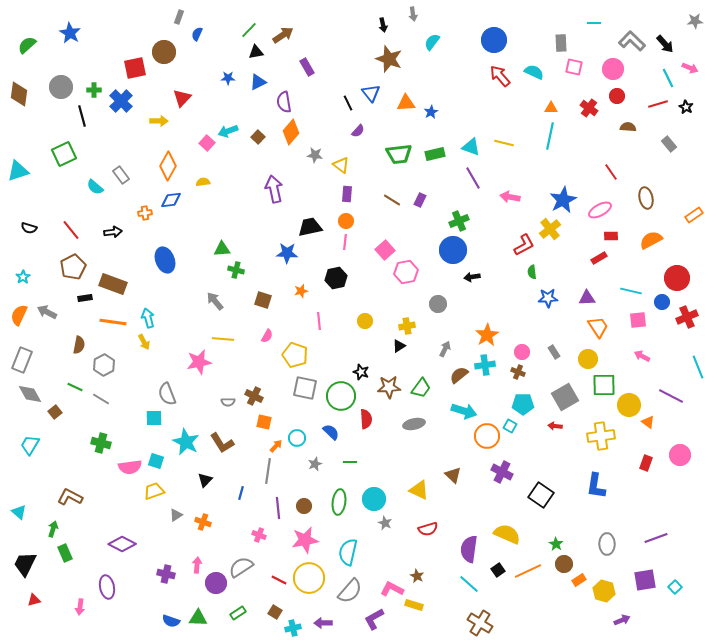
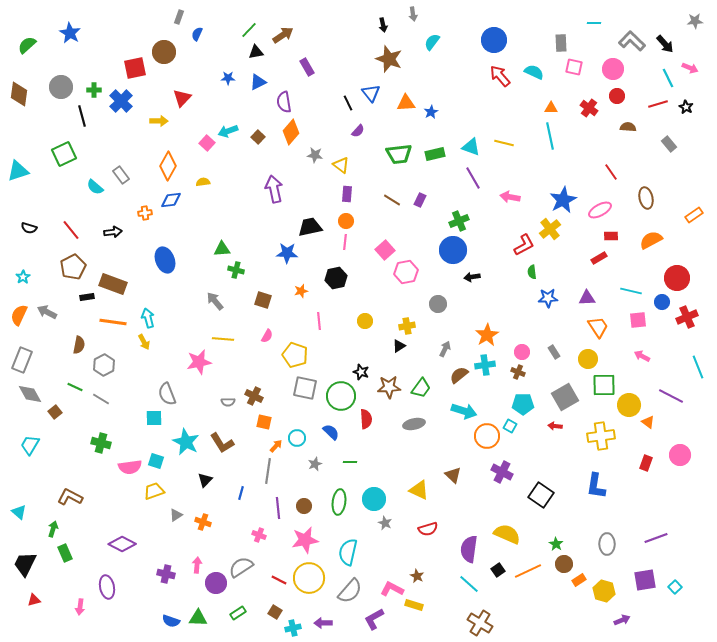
cyan line at (550, 136): rotated 24 degrees counterclockwise
black rectangle at (85, 298): moved 2 px right, 1 px up
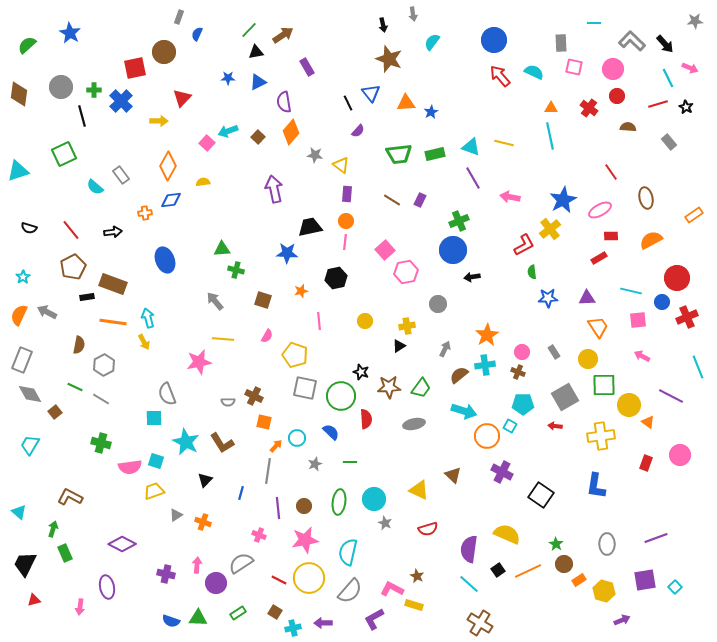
gray rectangle at (669, 144): moved 2 px up
gray semicircle at (241, 567): moved 4 px up
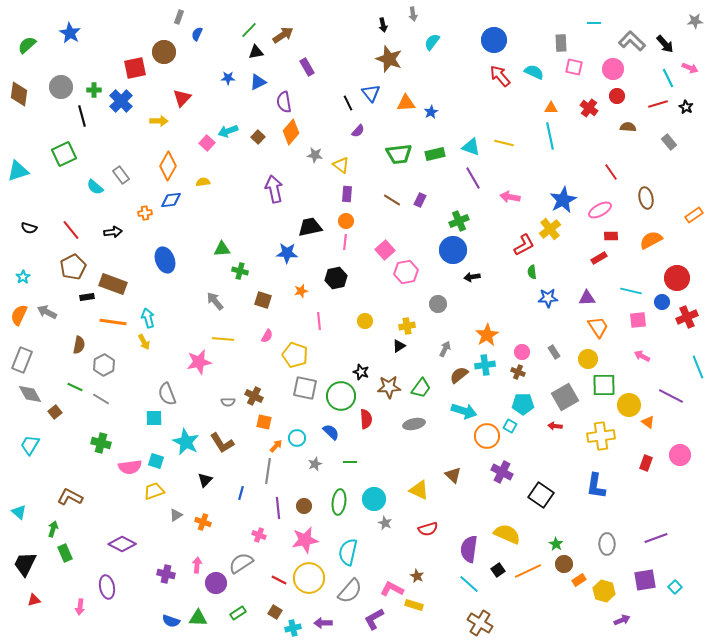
green cross at (236, 270): moved 4 px right, 1 px down
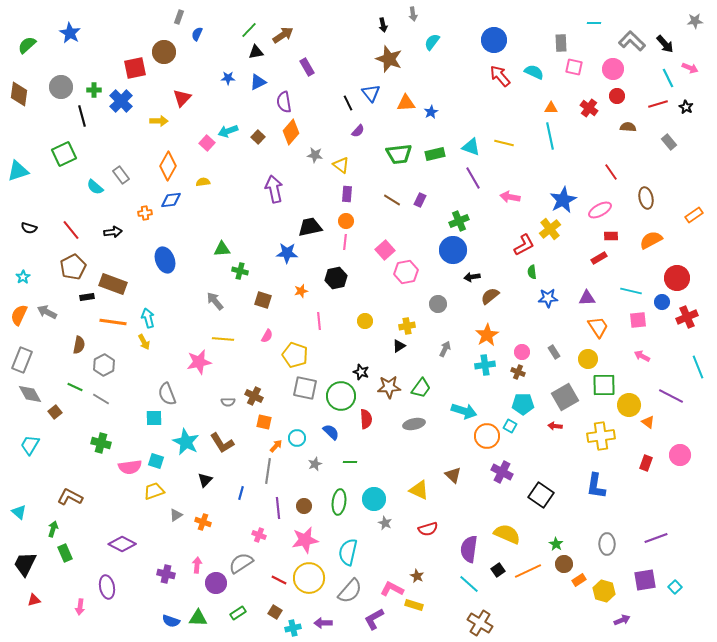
brown semicircle at (459, 375): moved 31 px right, 79 px up
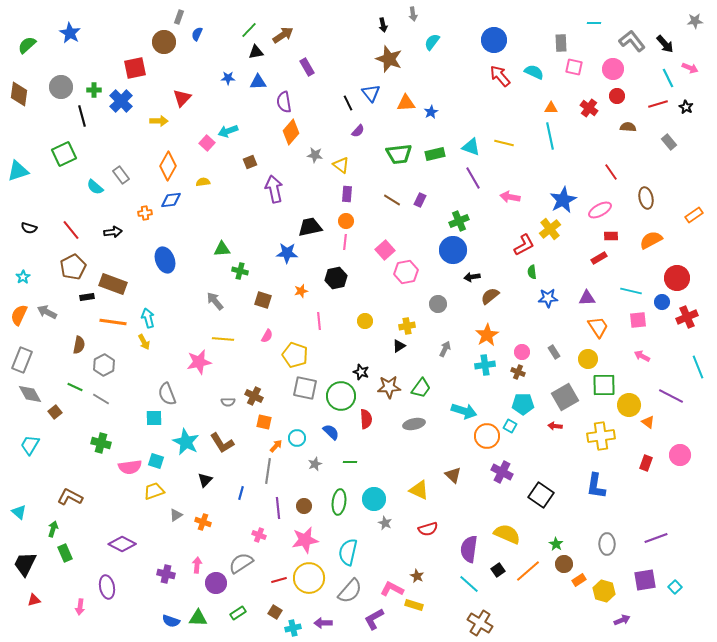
gray L-shape at (632, 41): rotated 8 degrees clockwise
brown circle at (164, 52): moved 10 px up
blue triangle at (258, 82): rotated 24 degrees clockwise
brown square at (258, 137): moved 8 px left, 25 px down; rotated 24 degrees clockwise
orange line at (528, 571): rotated 16 degrees counterclockwise
red line at (279, 580): rotated 42 degrees counterclockwise
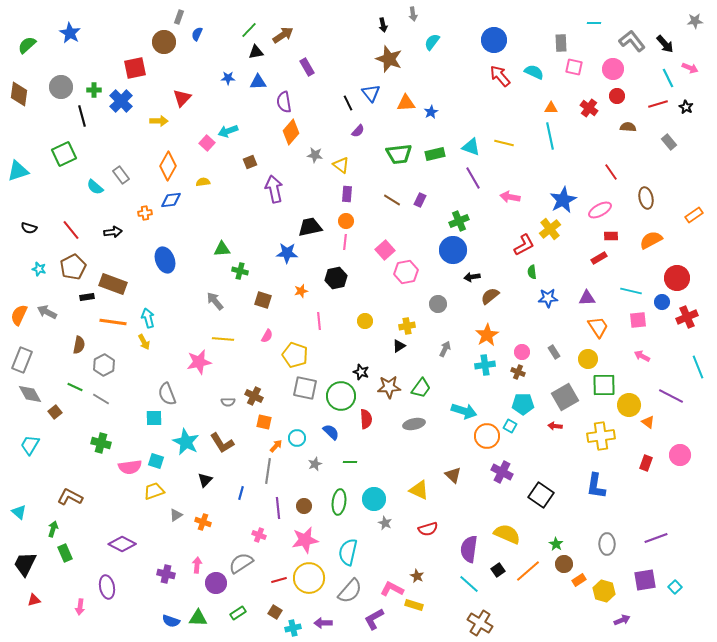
cyan star at (23, 277): moved 16 px right, 8 px up; rotated 24 degrees counterclockwise
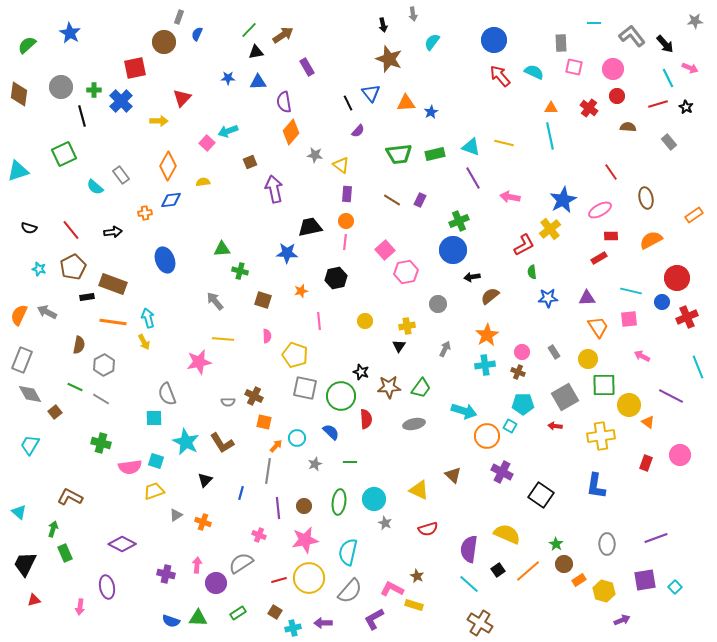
gray L-shape at (632, 41): moved 5 px up
pink square at (638, 320): moved 9 px left, 1 px up
pink semicircle at (267, 336): rotated 32 degrees counterclockwise
black triangle at (399, 346): rotated 24 degrees counterclockwise
